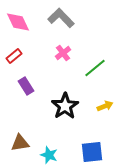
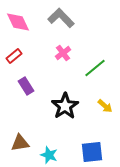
yellow arrow: rotated 63 degrees clockwise
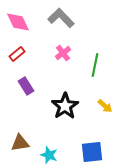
red rectangle: moved 3 px right, 2 px up
green line: moved 3 px up; rotated 40 degrees counterclockwise
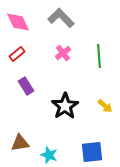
green line: moved 4 px right, 9 px up; rotated 15 degrees counterclockwise
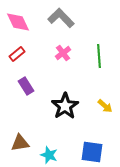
blue square: rotated 15 degrees clockwise
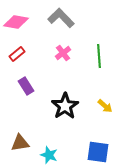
pink diamond: moved 2 px left; rotated 55 degrees counterclockwise
blue square: moved 6 px right
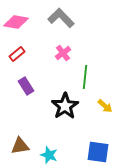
green line: moved 14 px left, 21 px down; rotated 10 degrees clockwise
brown triangle: moved 3 px down
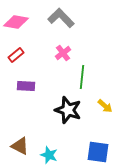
red rectangle: moved 1 px left, 1 px down
green line: moved 3 px left
purple rectangle: rotated 54 degrees counterclockwise
black star: moved 3 px right, 4 px down; rotated 20 degrees counterclockwise
brown triangle: rotated 36 degrees clockwise
